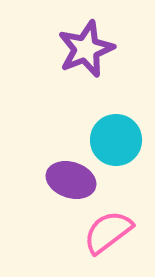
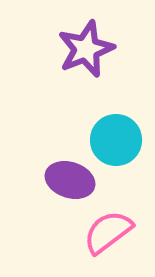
purple ellipse: moved 1 px left
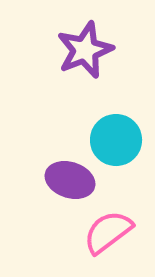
purple star: moved 1 px left, 1 px down
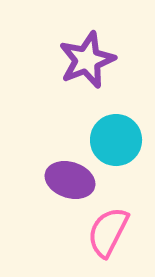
purple star: moved 2 px right, 10 px down
pink semicircle: rotated 26 degrees counterclockwise
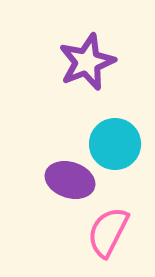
purple star: moved 2 px down
cyan circle: moved 1 px left, 4 px down
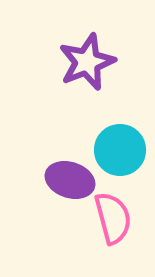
cyan circle: moved 5 px right, 6 px down
pink semicircle: moved 5 px right, 14 px up; rotated 138 degrees clockwise
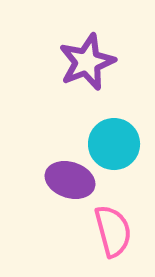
cyan circle: moved 6 px left, 6 px up
pink semicircle: moved 13 px down
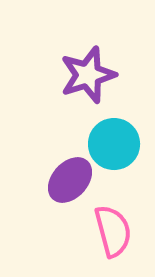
purple star: moved 1 px right, 13 px down; rotated 4 degrees clockwise
purple ellipse: rotated 66 degrees counterclockwise
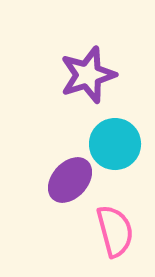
cyan circle: moved 1 px right
pink semicircle: moved 2 px right
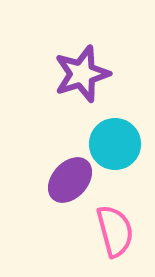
purple star: moved 6 px left, 1 px up
